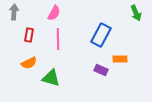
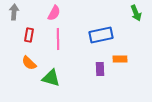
blue rectangle: rotated 50 degrees clockwise
orange semicircle: rotated 70 degrees clockwise
purple rectangle: moved 1 px left, 1 px up; rotated 64 degrees clockwise
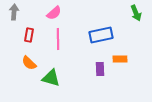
pink semicircle: rotated 21 degrees clockwise
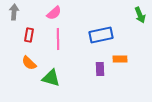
green arrow: moved 4 px right, 2 px down
